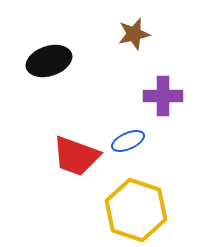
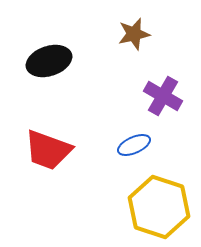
purple cross: rotated 30 degrees clockwise
blue ellipse: moved 6 px right, 4 px down
red trapezoid: moved 28 px left, 6 px up
yellow hexagon: moved 23 px right, 3 px up
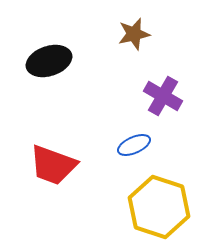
red trapezoid: moved 5 px right, 15 px down
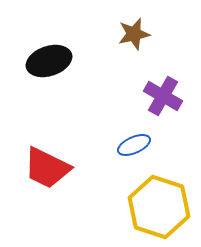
red trapezoid: moved 6 px left, 3 px down; rotated 6 degrees clockwise
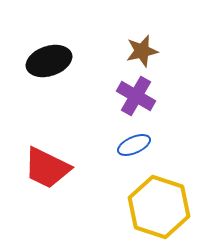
brown star: moved 8 px right, 17 px down
purple cross: moved 27 px left
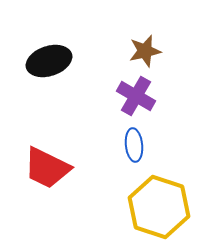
brown star: moved 3 px right
blue ellipse: rotated 72 degrees counterclockwise
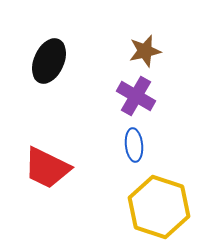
black ellipse: rotated 48 degrees counterclockwise
